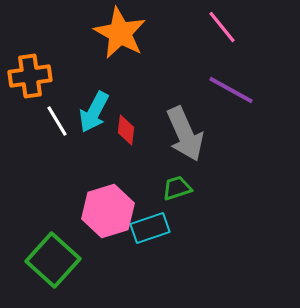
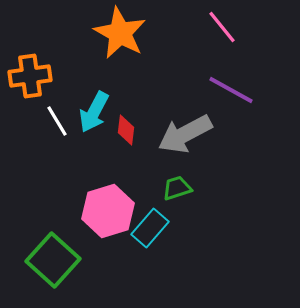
gray arrow: rotated 86 degrees clockwise
cyan rectangle: rotated 30 degrees counterclockwise
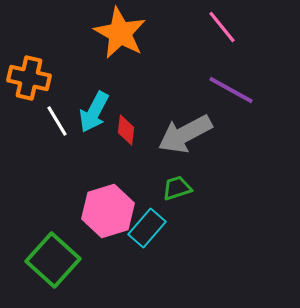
orange cross: moved 1 px left, 2 px down; rotated 21 degrees clockwise
cyan rectangle: moved 3 px left
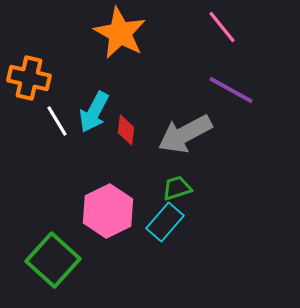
pink hexagon: rotated 9 degrees counterclockwise
cyan rectangle: moved 18 px right, 6 px up
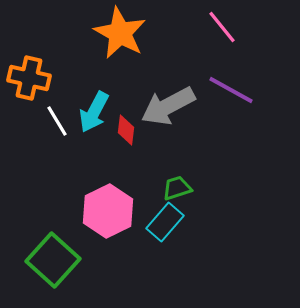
gray arrow: moved 17 px left, 28 px up
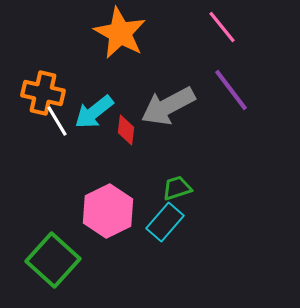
orange cross: moved 14 px right, 15 px down
purple line: rotated 24 degrees clockwise
cyan arrow: rotated 24 degrees clockwise
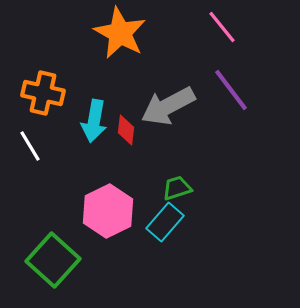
cyan arrow: moved 9 px down; rotated 42 degrees counterclockwise
white line: moved 27 px left, 25 px down
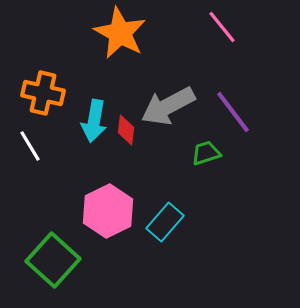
purple line: moved 2 px right, 22 px down
green trapezoid: moved 29 px right, 35 px up
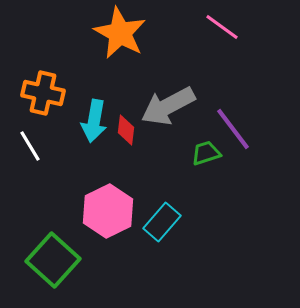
pink line: rotated 15 degrees counterclockwise
purple line: moved 17 px down
cyan rectangle: moved 3 px left
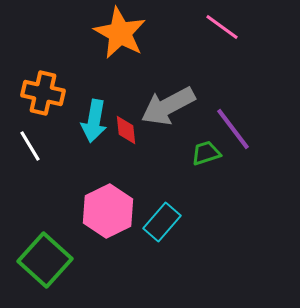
red diamond: rotated 12 degrees counterclockwise
green square: moved 8 px left
